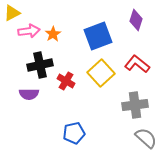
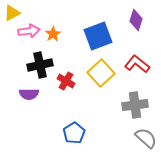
blue pentagon: rotated 20 degrees counterclockwise
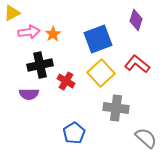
pink arrow: moved 1 px down
blue square: moved 3 px down
gray cross: moved 19 px left, 3 px down; rotated 15 degrees clockwise
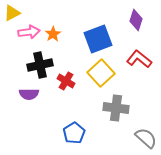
red L-shape: moved 2 px right, 5 px up
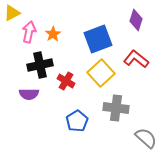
pink arrow: rotated 70 degrees counterclockwise
red L-shape: moved 3 px left
blue pentagon: moved 3 px right, 12 px up
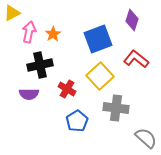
purple diamond: moved 4 px left
yellow square: moved 1 px left, 3 px down
red cross: moved 1 px right, 8 px down
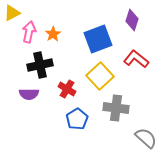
blue pentagon: moved 2 px up
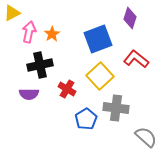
purple diamond: moved 2 px left, 2 px up
orange star: moved 1 px left
blue pentagon: moved 9 px right
gray semicircle: moved 1 px up
